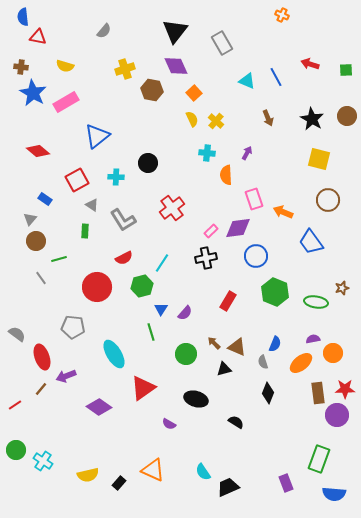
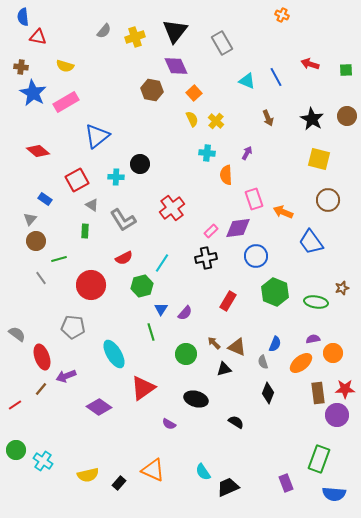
yellow cross at (125, 69): moved 10 px right, 32 px up
black circle at (148, 163): moved 8 px left, 1 px down
red circle at (97, 287): moved 6 px left, 2 px up
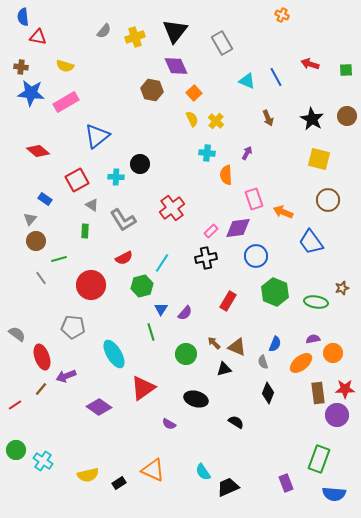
blue star at (33, 93): moved 2 px left; rotated 24 degrees counterclockwise
black rectangle at (119, 483): rotated 16 degrees clockwise
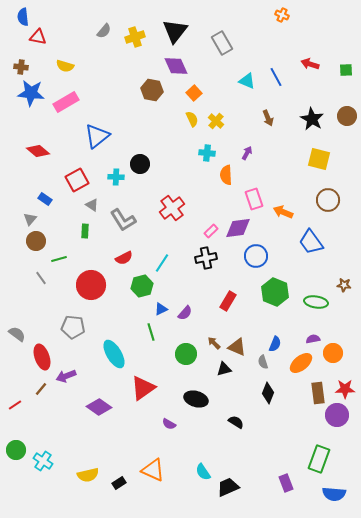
brown star at (342, 288): moved 2 px right, 3 px up; rotated 24 degrees clockwise
blue triangle at (161, 309): rotated 32 degrees clockwise
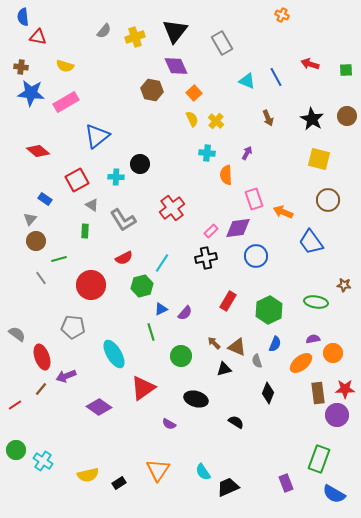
green hexagon at (275, 292): moved 6 px left, 18 px down; rotated 12 degrees clockwise
green circle at (186, 354): moved 5 px left, 2 px down
gray semicircle at (263, 362): moved 6 px left, 1 px up
orange triangle at (153, 470): moved 5 px right; rotated 40 degrees clockwise
blue semicircle at (334, 494): rotated 25 degrees clockwise
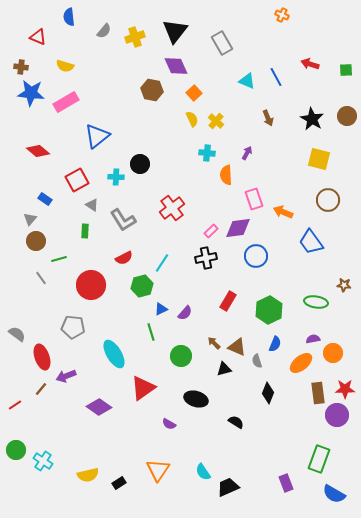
blue semicircle at (23, 17): moved 46 px right
red triangle at (38, 37): rotated 12 degrees clockwise
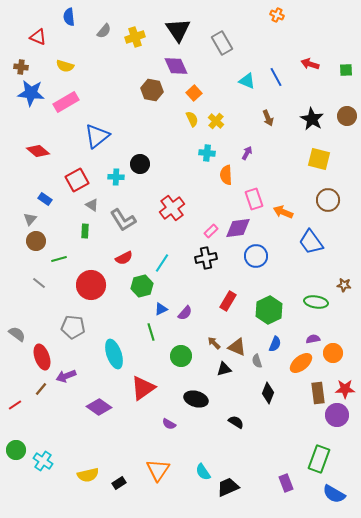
orange cross at (282, 15): moved 5 px left
black triangle at (175, 31): moved 3 px right, 1 px up; rotated 12 degrees counterclockwise
gray line at (41, 278): moved 2 px left, 5 px down; rotated 16 degrees counterclockwise
cyan ellipse at (114, 354): rotated 12 degrees clockwise
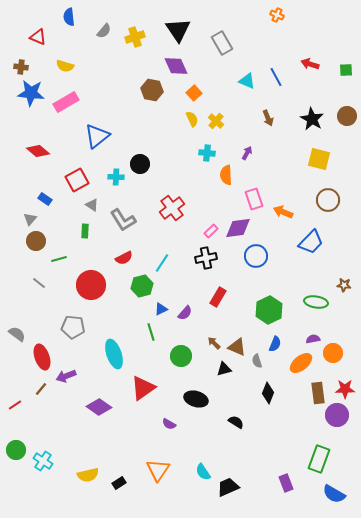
blue trapezoid at (311, 242): rotated 100 degrees counterclockwise
red rectangle at (228, 301): moved 10 px left, 4 px up
